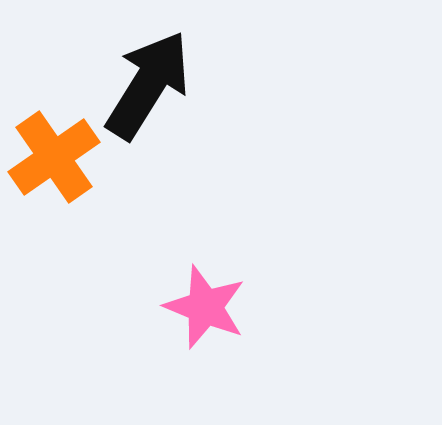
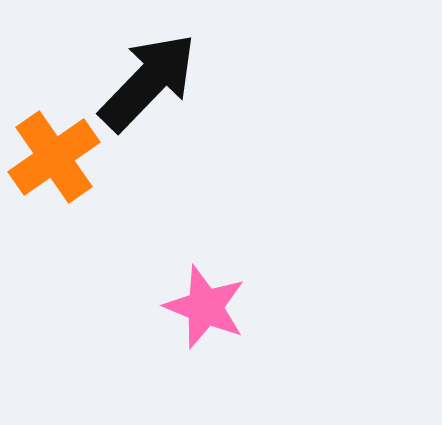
black arrow: moved 3 px up; rotated 12 degrees clockwise
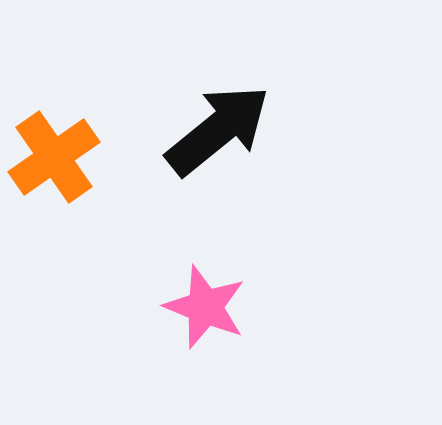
black arrow: moved 70 px right, 48 px down; rotated 7 degrees clockwise
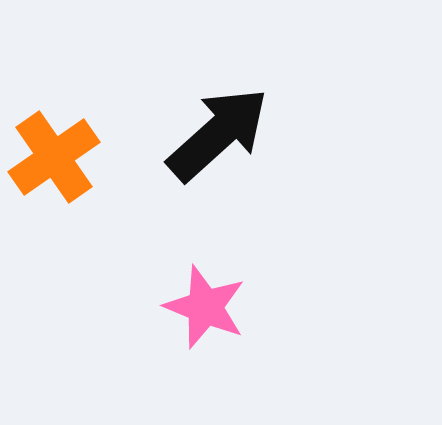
black arrow: moved 4 px down; rotated 3 degrees counterclockwise
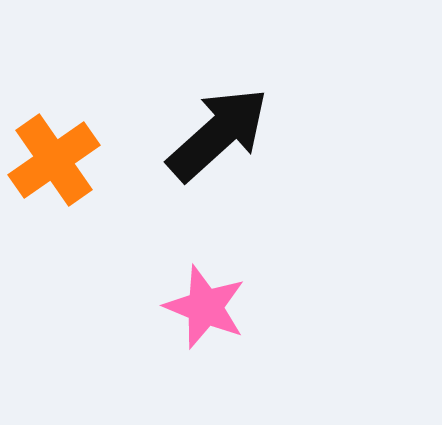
orange cross: moved 3 px down
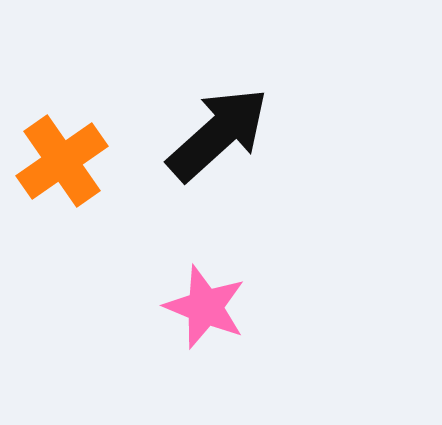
orange cross: moved 8 px right, 1 px down
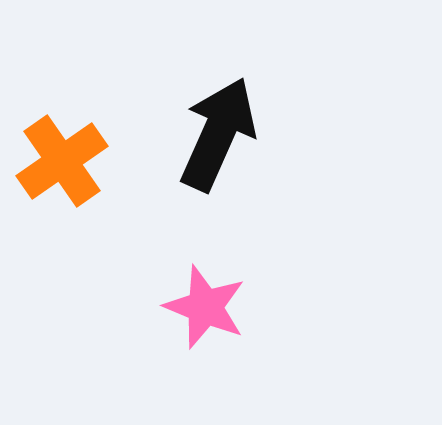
black arrow: rotated 24 degrees counterclockwise
